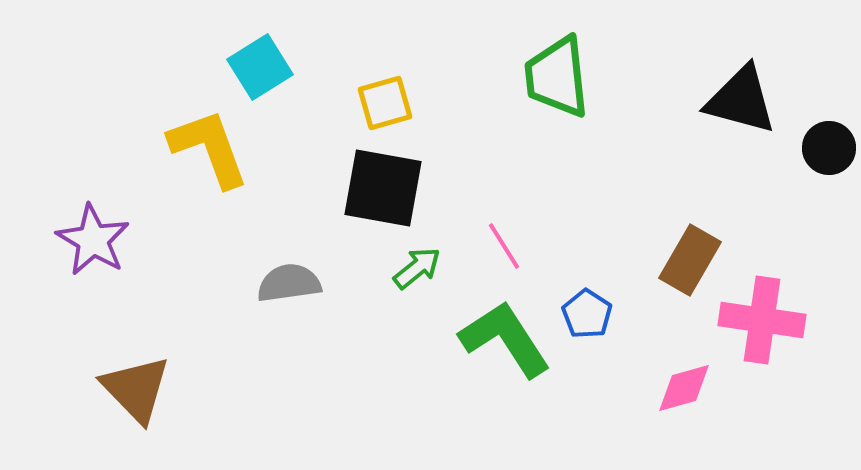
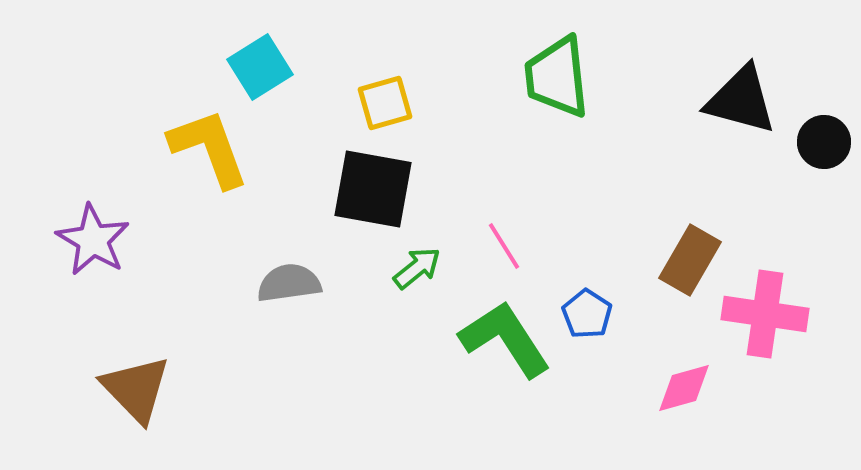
black circle: moved 5 px left, 6 px up
black square: moved 10 px left, 1 px down
pink cross: moved 3 px right, 6 px up
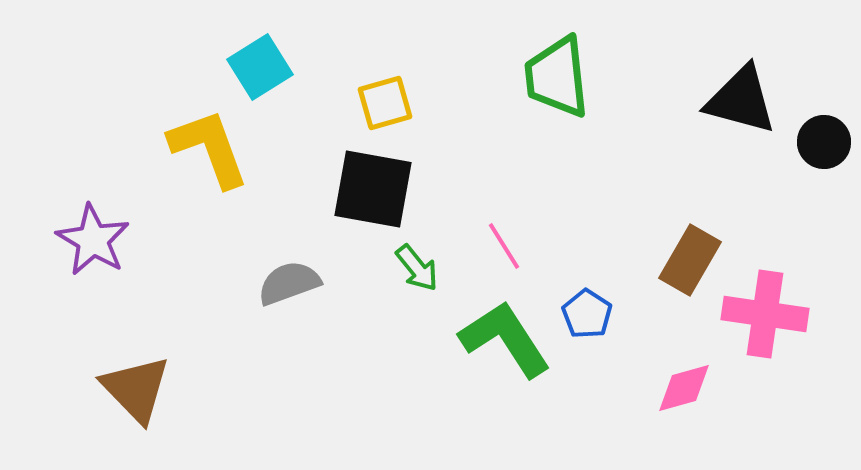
green arrow: rotated 90 degrees clockwise
gray semicircle: rotated 12 degrees counterclockwise
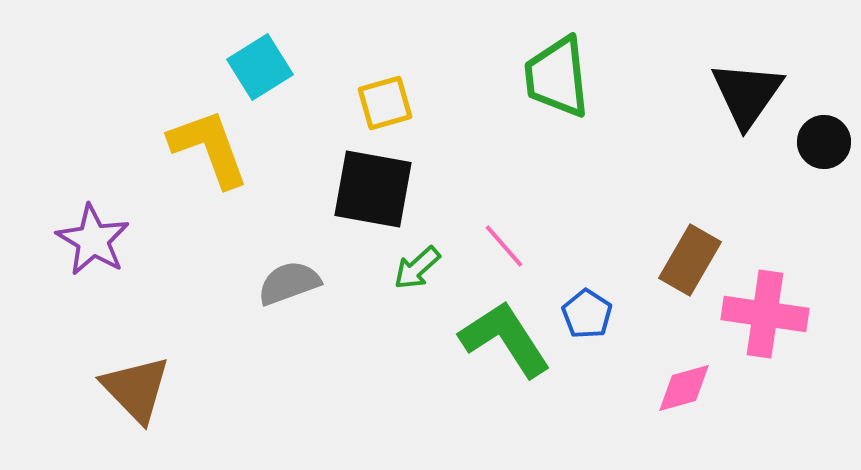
black triangle: moved 6 px right, 6 px up; rotated 50 degrees clockwise
pink line: rotated 9 degrees counterclockwise
green arrow: rotated 87 degrees clockwise
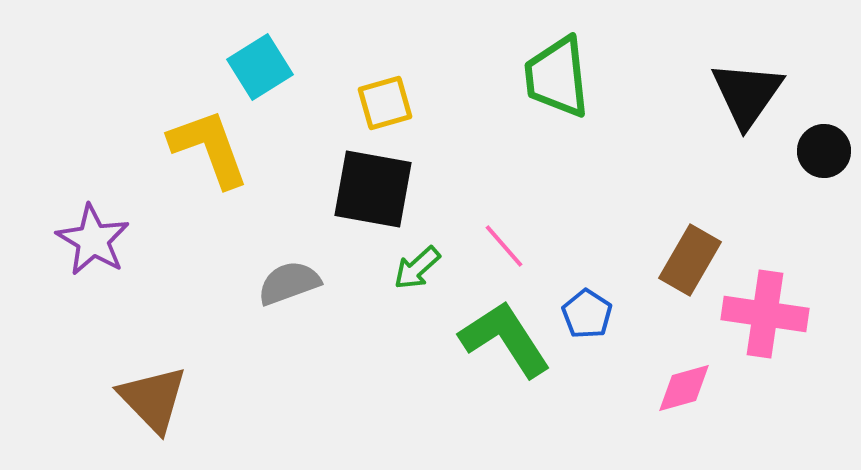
black circle: moved 9 px down
brown triangle: moved 17 px right, 10 px down
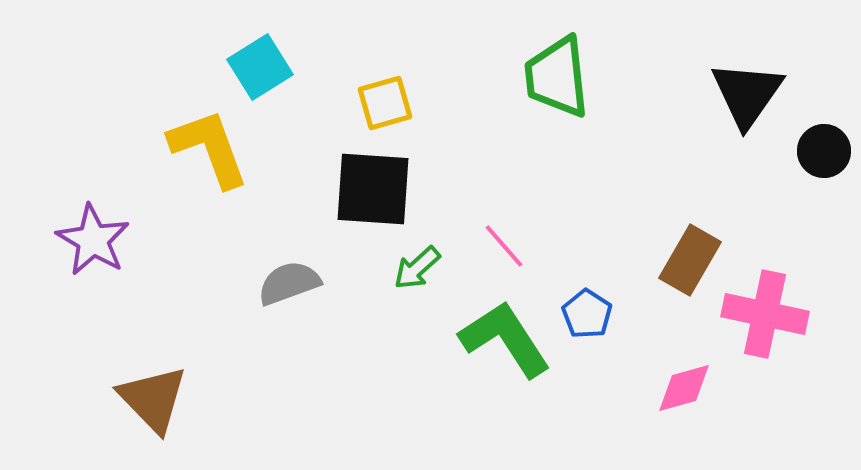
black square: rotated 6 degrees counterclockwise
pink cross: rotated 4 degrees clockwise
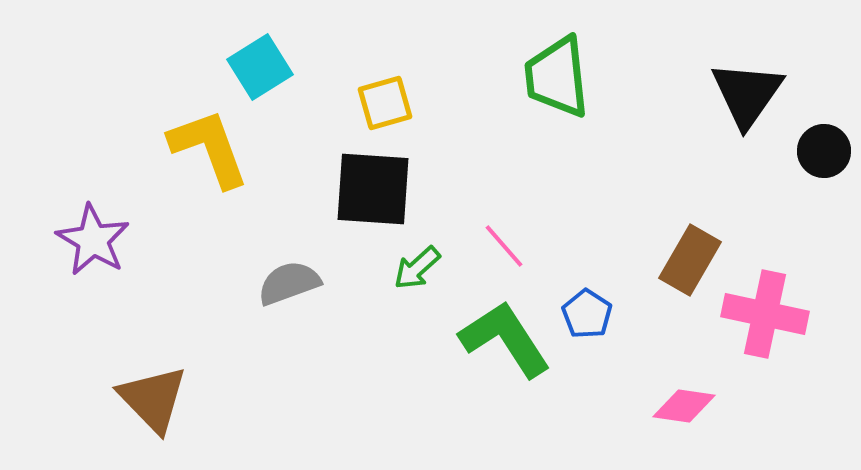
pink diamond: moved 18 px down; rotated 24 degrees clockwise
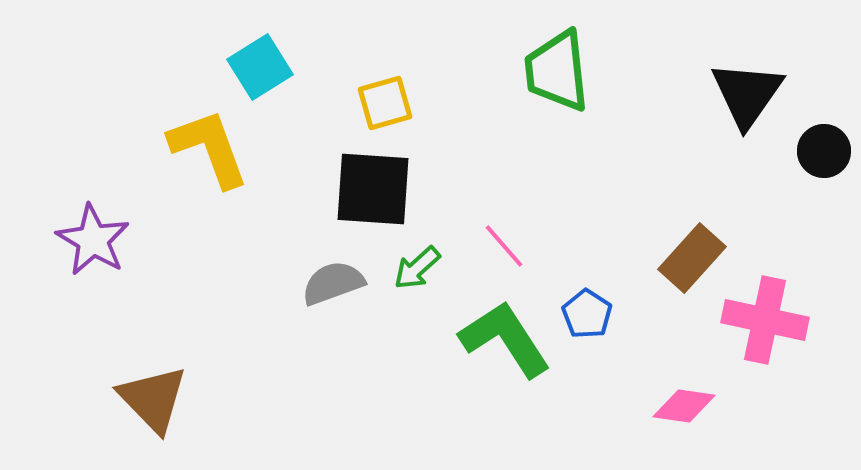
green trapezoid: moved 6 px up
brown rectangle: moved 2 px right, 2 px up; rotated 12 degrees clockwise
gray semicircle: moved 44 px right
pink cross: moved 6 px down
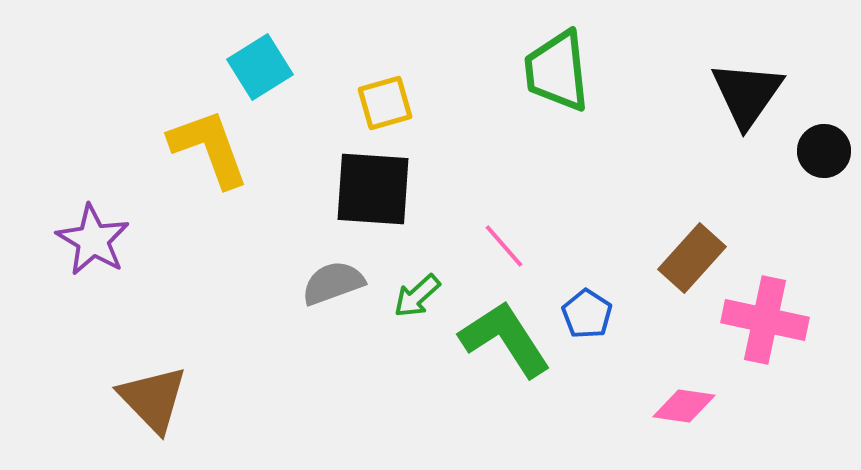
green arrow: moved 28 px down
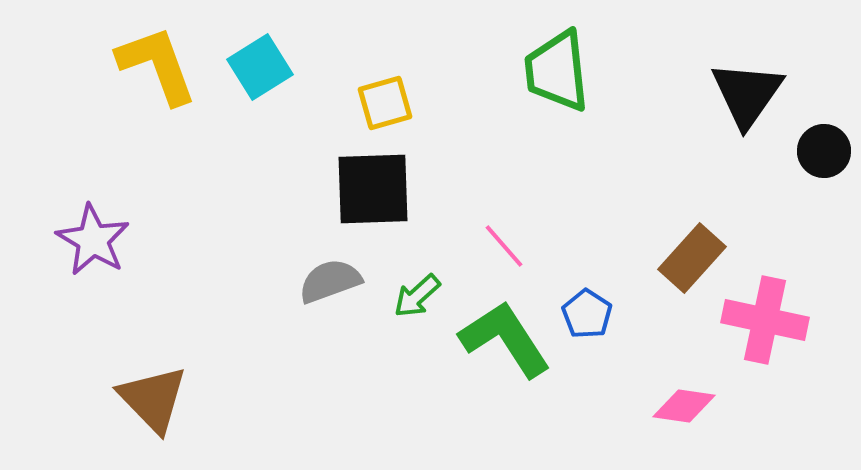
yellow L-shape: moved 52 px left, 83 px up
black square: rotated 6 degrees counterclockwise
gray semicircle: moved 3 px left, 2 px up
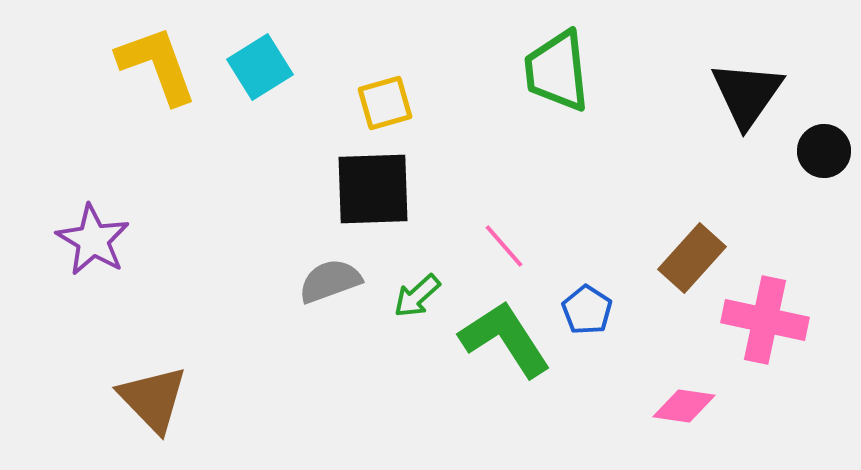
blue pentagon: moved 4 px up
